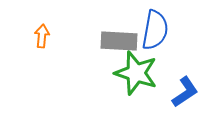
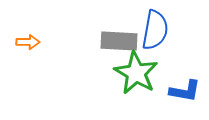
orange arrow: moved 14 px left, 6 px down; rotated 85 degrees clockwise
green star: rotated 12 degrees clockwise
blue L-shape: moved 1 px up; rotated 44 degrees clockwise
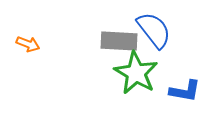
blue semicircle: moved 1 px left; rotated 48 degrees counterclockwise
orange arrow: moved 2 px down; rotated 20 degrees clockwise
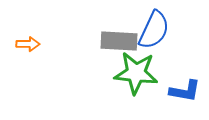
blue semicircle: rotated 63 degrees clockwise
orange arrow: rotated 20 degrees counterclockwise
green star: rotated 24 degrees counterclockwise
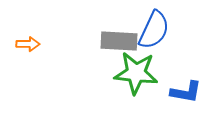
blue L-shape: moved 1 px right, 1 px down
